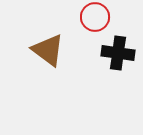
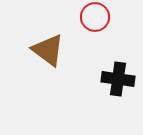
black cross: moved 26 px down
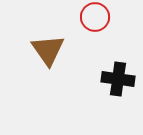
brown triangle: rotated 18 degrees clockwise
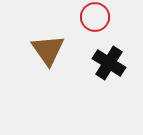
black cross: moved 9 px left, 16 px up; rotated 24 degrees clockwise
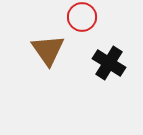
red circle: moved 13 px left
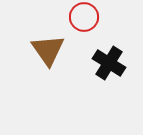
red circle: moved 2 px right
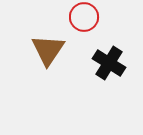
brown triangle: rotated 9 degrees clockwise
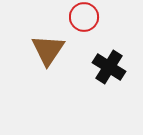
black cross: moved 4 px down
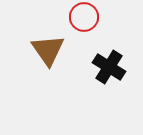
brown triangle: rotated 9 degrees counterclockwise
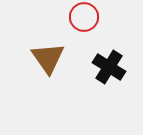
brown triangle: moved 8 px down
